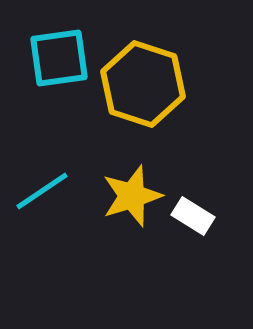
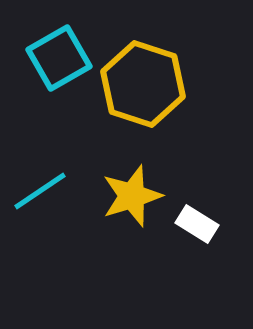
cyan square: rotated 22 degrees counterclockwise
cyan line: moved 2 px left
white rectangle: moved 4 px right, 8 px down
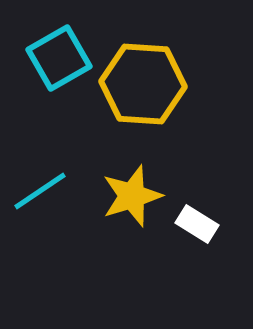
yellow hexagon: rotated 14 degrees counterclockwise
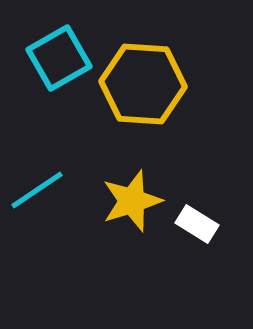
cyan line: moved 3 px left, 1 px up
yellow star: moved 5 px down
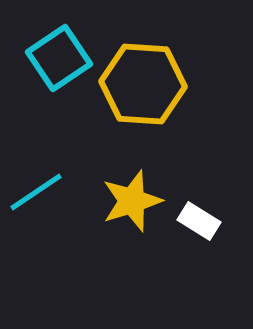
cyan square: rotated 4 degrees counterclockwise
cyan line: moved 1 px left, 2 px down
white rectangle: moved 2 px right, 3 px up
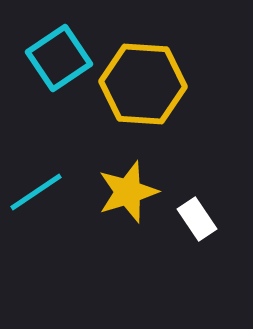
yellow star: moved 4 px left, 9 px up
white rectangle: moved 2 px left, 2 px up; rotated 24 degrees clockwise
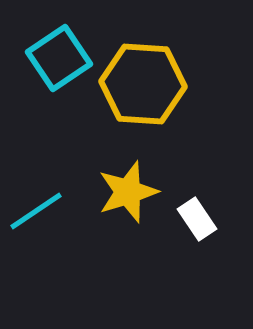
cyan line: moved 19 px down
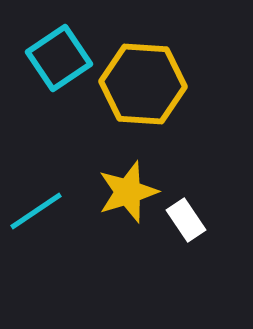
white rectangle: moved 11 px left, 1 px down
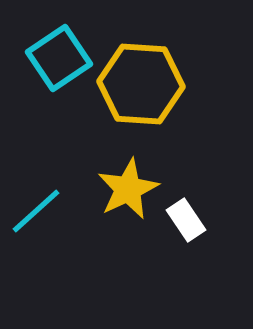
yellow hexagon: moved 2 px left
yellow star: moved 3 px up; rotated 8 degrees counterclockwise
cyan line: rotated 8 degrees counterclockwise
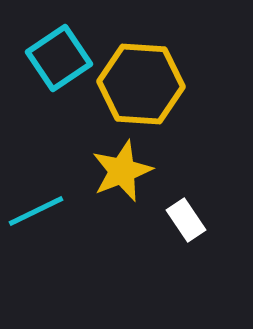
yellow star: moved 6 px left, 18 px up; rotated 4 degrees clockwise
cyan line: rotated 16 degrees clockwise
